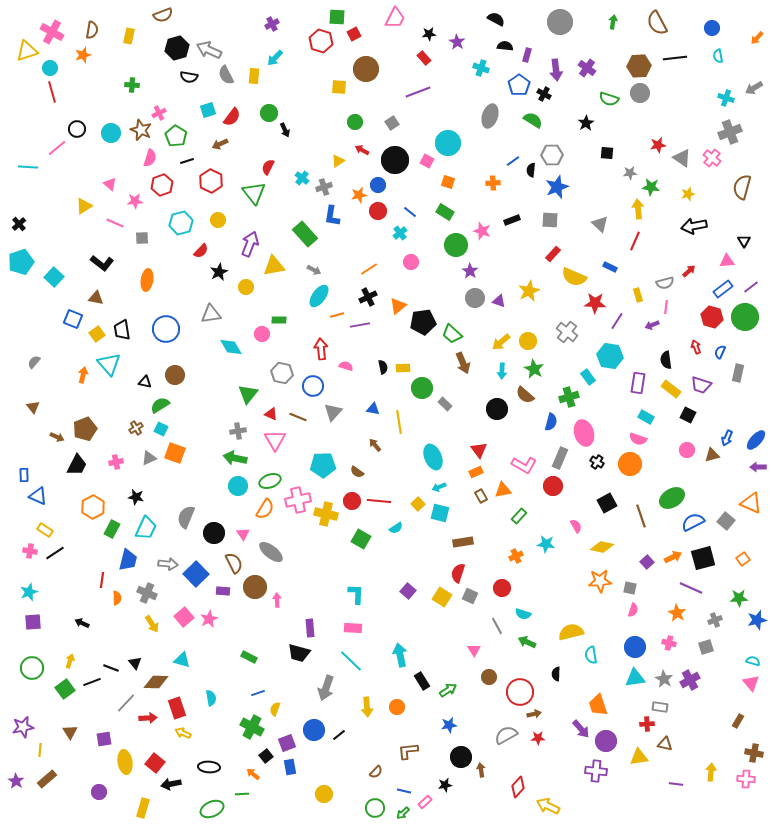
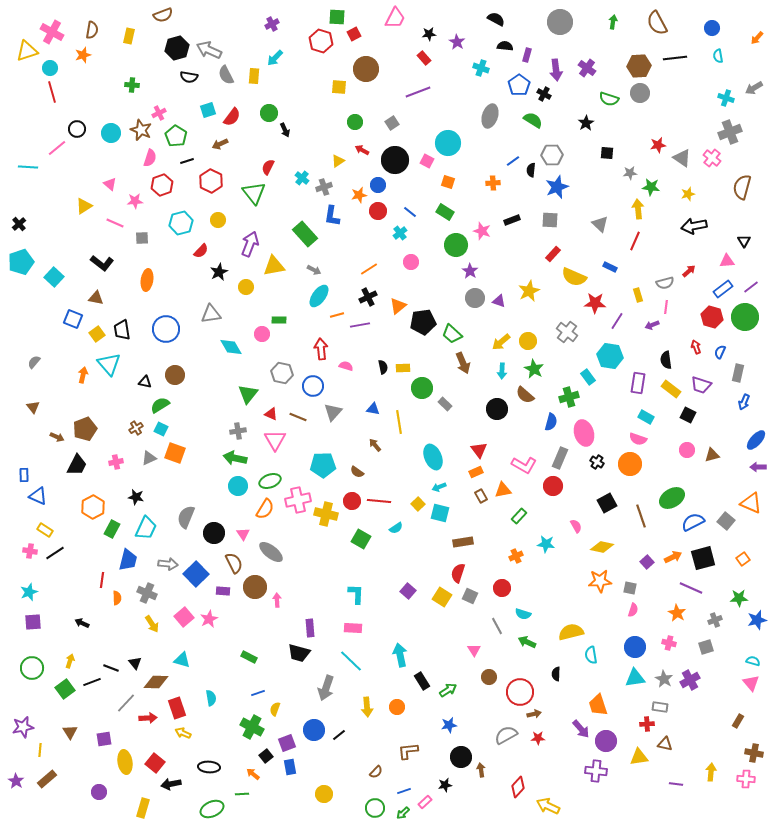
blue arrow at (727, 438): moved 17 px right, 36 px up
blue line at (404, 791): rotated 32 degrees counterclockwise
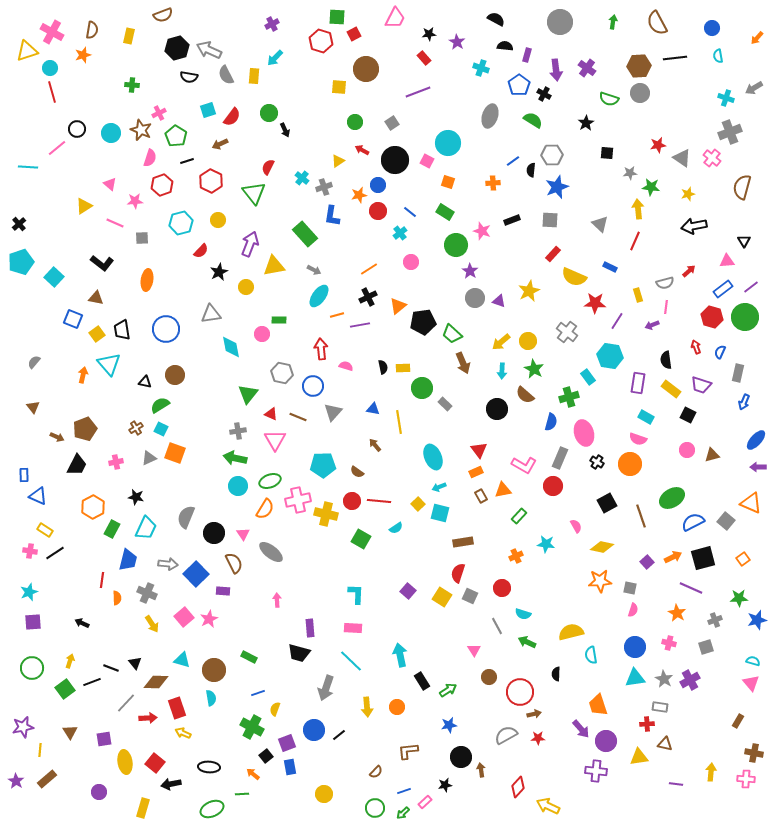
cyan diamond at (231, 347): rotated 20 degrees clockwise
brown circle at (255, 587): moved 41 px left, 83 px down
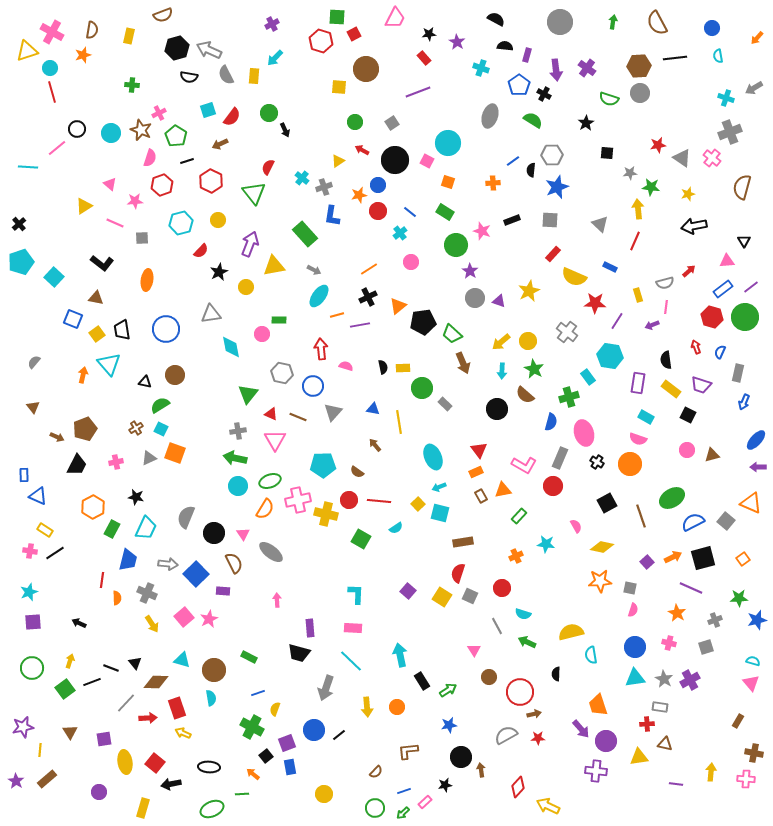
red circle at (352, 501): moved 3 px left, 1 px up
black arrow at (82, 623): moved 3 px left
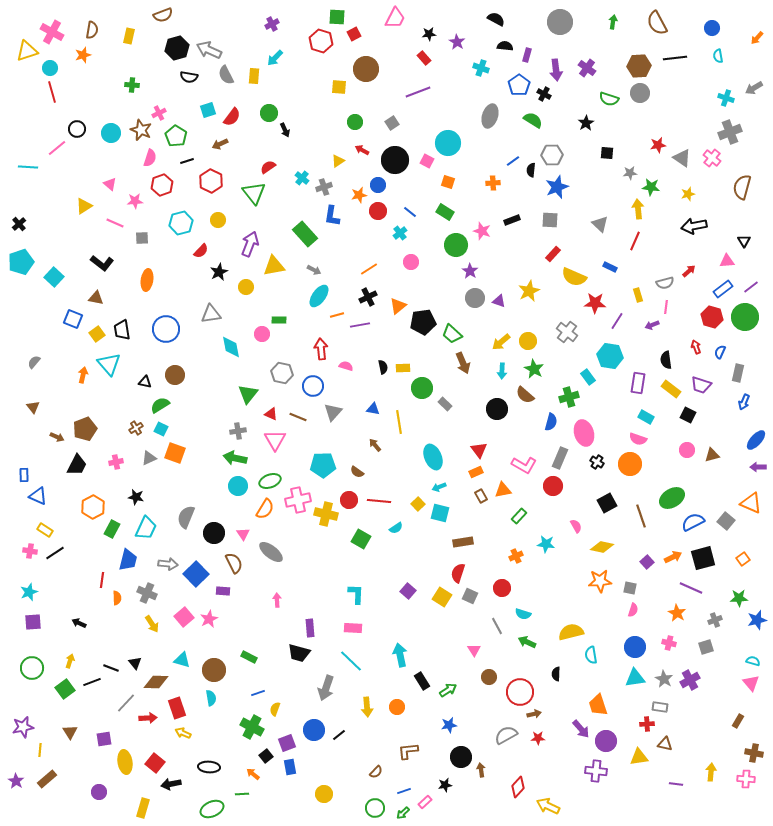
red semicircle at (268, 167): rotated 28 degrees clockwise
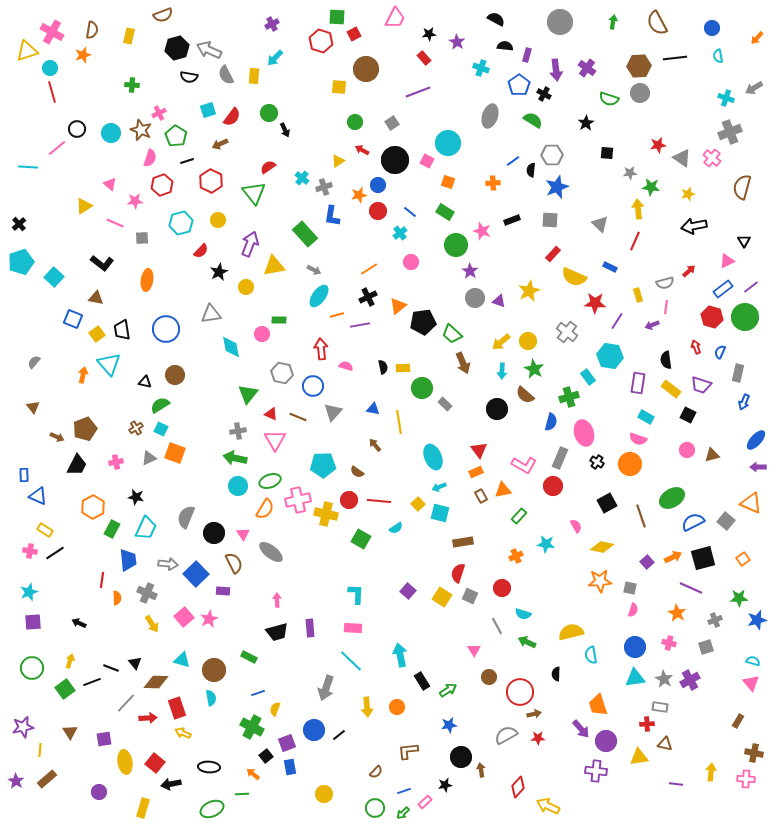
pink triangle at (727, 261): rotated 21 degrees counterclockwise
blue trapezoid at (128, 560): rotated 20 degrees counterclockwise
black trapezoid at (299, 653): moved 22 px left, 21 px up; rotated 30 degrees counterclockwise
